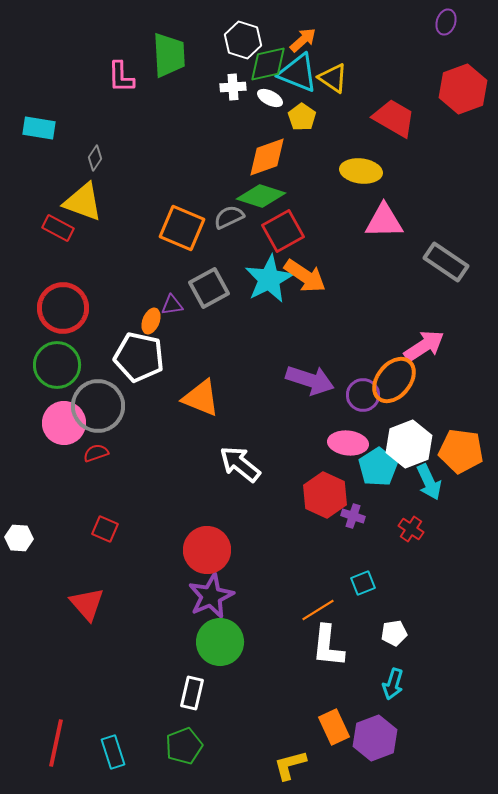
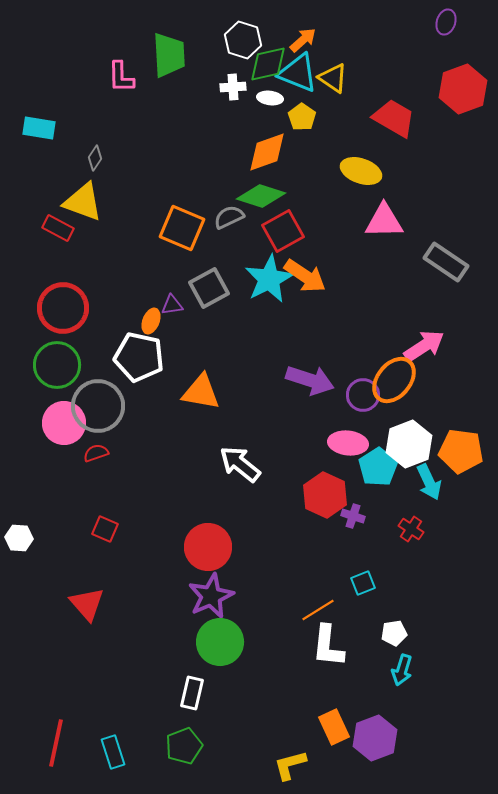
white ellipse at (270, 98): rotated 20 degrees counterclockwise
orange diamond at (267, 157): moved 5 px up
yellow ellipse at (361, 171): rotated 12 degrees clockwise
orange triangle at (201, 398): moved 6 px up; rotated 12 degrees counterclockwise
red circle at (207, 550): moved 1 px right, 3 px up
cyan arrow at (393, 684): moved 9 px right, 14 px up
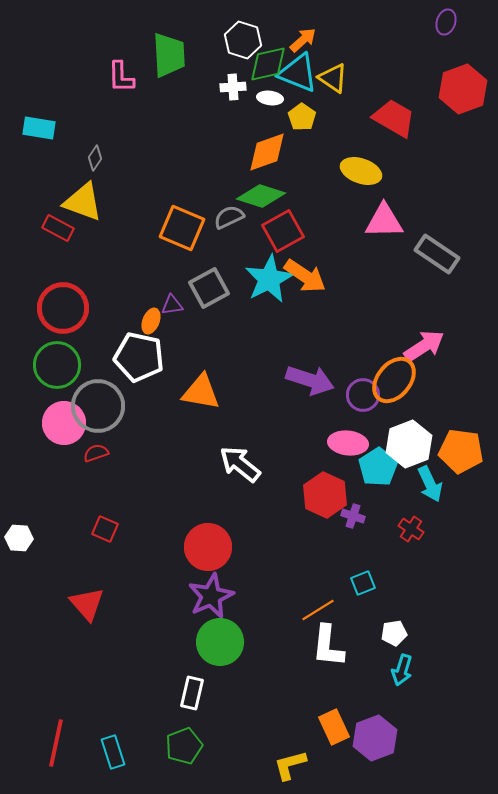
gray rectangle at (446, 262): moved 9 px left, 8 px up
cyan arrow at (429, 482): moved 1 px right, 2 px down
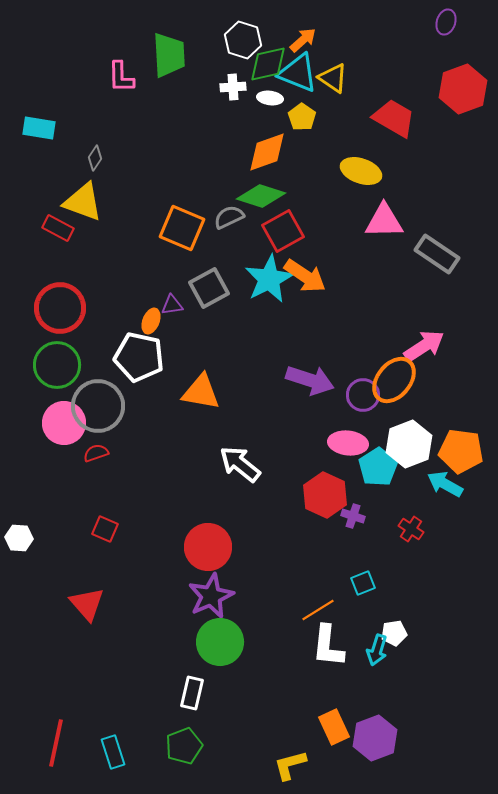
red circle at (63, 308): moved 3 px left
cyan arrow at (430, 484): moved 15 px right; rotated 144 degrees clockwise
cyan arrow at (402, 670): moved 25 px left, 20 px up
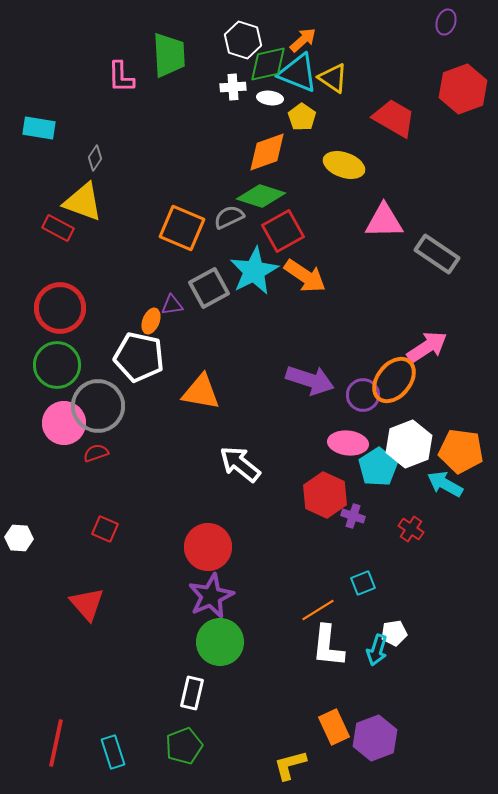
yellow ellipse at (361, 171): moved 17 px left, 6 px up
cyan star at (269, 279): moved 15 px left, 8 px up
pink arrow at (424, 346): moved 3 px right, 1 px down
